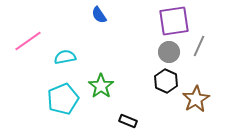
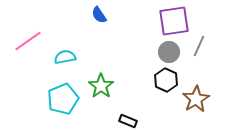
black hexagon: moved 1 px up
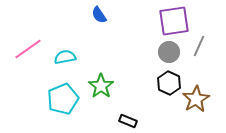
pink line: moved 8 px down
black hexagon: moved 3 px right, 3 px down
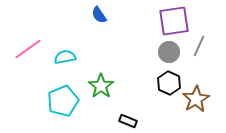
cyan pentagon: moved 2 px down
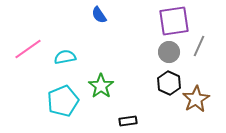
black rectangle: rotated 30 degrees counterclockwise
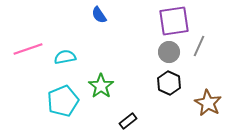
pink line: rotated 16 degrees clockwise
brown star: moved 12 px right, 4 px down; rotated 12 degrees counterclockwise
black rectangle: rotated 30 degrees counterclockwise
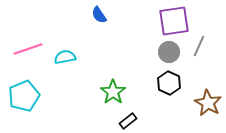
green star: moved 12 px right, 6 px down
cyan pentagon: moved 39 px left, 5 px up
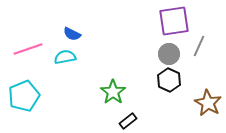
blue semicircle: moved 27 px left, 19 px down; rotated 30 degrees counterclockwise
gray circle: moved 2 px down
black hexagon: moved 3 px up
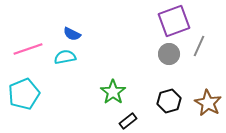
purple square: rotated 12 degrees counterclockwise
black hexagon: moved 21 px down; rotated 20 degrees clockwise
cyan pentagon: moved 2 px up
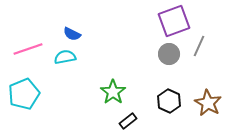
black hexagon: rotated 20 degrees counterclockwise
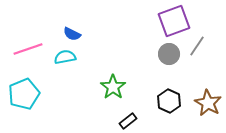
gray line: moved 2 px left; rotated 10 degrees clockwise
green star: moved 5 px up
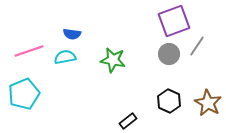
blue semicircle: rotated 18 degrees counterclockwise
pink line: moved 1 px right, 2 px down
green star: moved 27 px up; rotated 25 degrees counterclockwise
